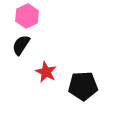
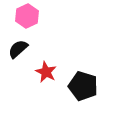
black semicircle: moved 3 px left, 4 px down; rotated 15 degrees clockwise
black pentagon: rotated 20 degrees clockwise
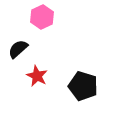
pink hexagon: moved 15 px right, 1 px down
red star: moved 9 px left, 4 px down
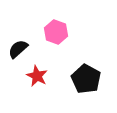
pink hexagon: moved 14 px right, 15 px down; rotated 15 degrees counterclockwise
black pentagon: moved 3 px right, 7 px up; rotated 12 degrees clockwise
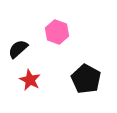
pink hexagon: moved 1 px right
red star: moved 7 px left, 4 px down
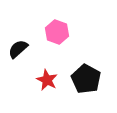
red star: moved 17 px right
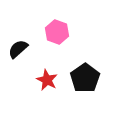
black pentagon: moved 1 px left, 1 px up; rotated 8 degrees clockwise
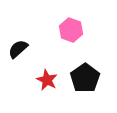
pink hexagon: moved 14 px right, 2 px up
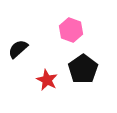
black pentagon: moved 2 px left, 9 px up
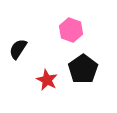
black semicircle: rotated 15 degrees counterclockwise
